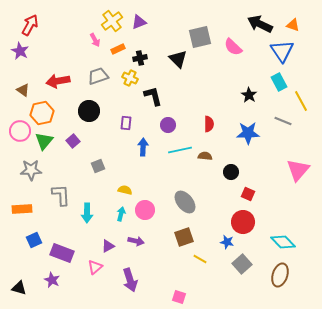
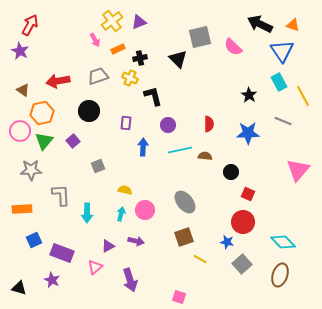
yellow line at (301, 101): moved 2 px right, 5 px up
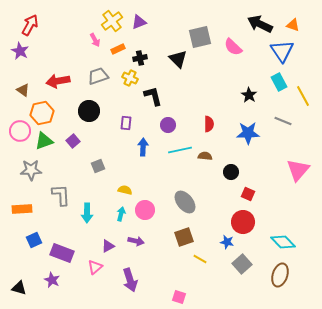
green triangle at (44, 141): rotated 30 degrees clockwise
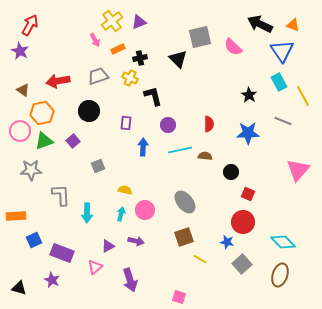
orange rectangle at (22, 209): moved 6 px left, 7 px down
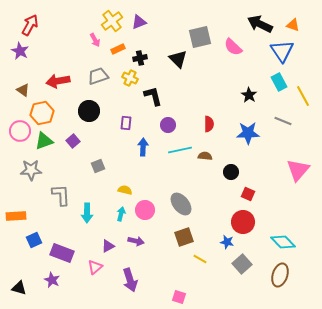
gray ellipse at (185, 202): moved 4 px left, 2 px down
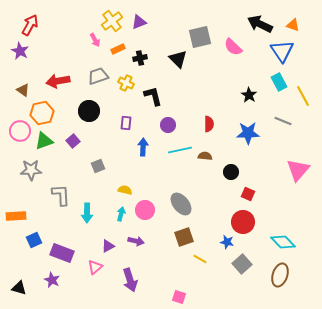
yellow cross at (130, 78): moved 4 px left, 5 px down
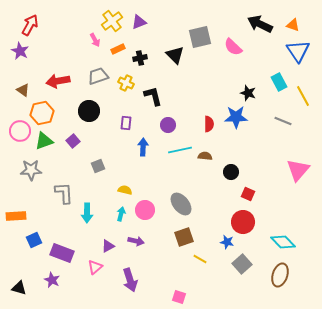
blue triangle at (282, 51): moved 16 px right
black triangle at (178, 59): moved 3 px left, 4 px up
black star at (249, 95): moved 1 px left, 2 px up; rotated 14 degrees counterclockwise
blue star at (248, 133): moved 12 px left, 16 px up
gray L-shape at (61, 195): moved 3 px right, 2 px up
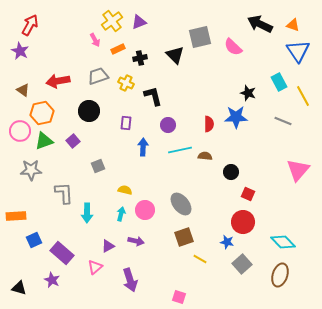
purple rectangle at (62, 253): rotated 20 degrees clockwise
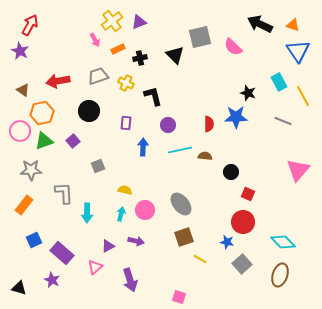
orange rectangle at (16, 216): moved 8 px right, 11 px up; rotated 48 degrees counterclockwise
